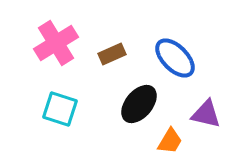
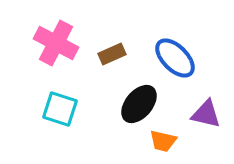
pink cross: rotated 30 degrees counterclockwise
orange trapezoid: moved 7 px left; rotated 72 degrees clockwise
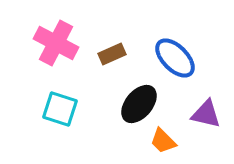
orange trapezoid: rotated 32 degrees clockwise
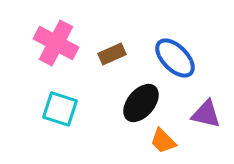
black ellipse: moved 2 px right, 1 px up
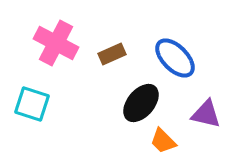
cyan square: moved 28 px left, 5 px up
